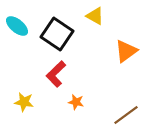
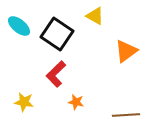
cyan ellipse: moved 2 px right
brown line: rotated 32 degrees clockwise
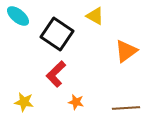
cyan ellipse: moved 1 px left, 10 px up
brown line: moved 7 px up
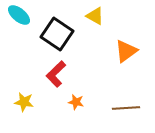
cyan ellipse: moved 1 px right, 1 px up
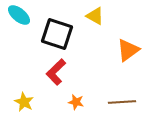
black square: rotated 16 degrees counterclockwise
orange triangle: moved 2 px right, 1 px up
red L-shape: moved 2 px up
yellow star: rotated 18 degrees clockwise
brown line: moved 4 px left, 6 px up
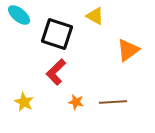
brown line: moved 9 px left
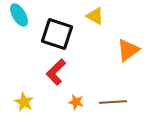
cyan ellipse: rotated 20 degrees clockwise
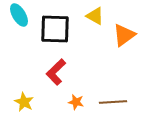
black square: moved 2 px left, 5 px up; rotated 16 degrees counterclockwise
orange triangle: moved 4 px left, 15 px up
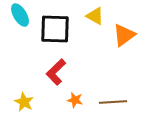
cyan ellipse: moved 1 px right
orange star: moved 1 px left, 2 px up
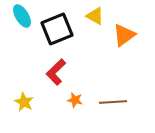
cyan ellipse: moved 2 px right, 1 px down
black square: moved 2 px right; rotated 24 degrees counterclockwise
